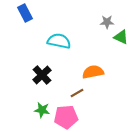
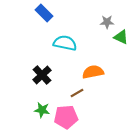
blue rectangle: moved 19 px right; rotated 18 degrees counterclockwise
cyan semicircle: moved 6 px right, 2 px down
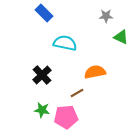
gray star: moved 1 px left, 6 px up
orange semicircle: moved 2 px right
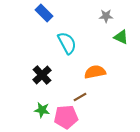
cyan semicircle: moved 2 px right; rotated 50 degrees clockwise
brown line: moved 3 px right, 4 px down
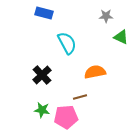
blue rectangle: rotated 30 degrees counterclockwise
brown line: rotated 16 degrees clockwise
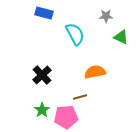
cyan semicircle: moved 8 px right, 9 px up
green star: rotated 28 degrees clockwise
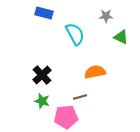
green star: moved 9 px up; rotated 21 degrees counterclockwise
